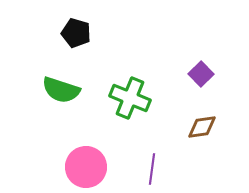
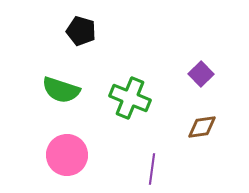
black pentagon: moved 5 px right, 2 px up
pink circle: moved 19 px left, 12 px up
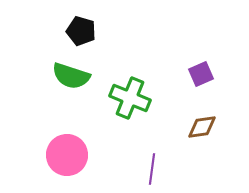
purple square: rotated 20 degrees clockwise
green semicircle: moved 10 px right, 14 px up
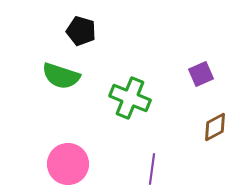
green semicircle: moved 10 px left
brown diamond: moved 13 px right; rotated 20 degrees counterclockwise
pink circle: moved 1 px right, 9 px down
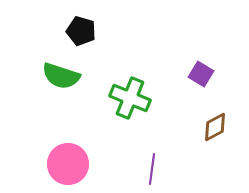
purple square: rotated 35 degrees counterclockwise
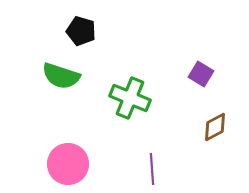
purple line: rotated 12 degrees counterclockwise
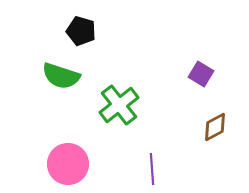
green cross: moved 11 px left, 7 px down; rotated 30 degrees clockwise
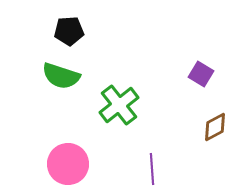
black pentagon: moved 12 px left; rotated 20 degrees counterclockwise
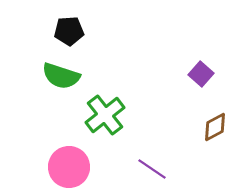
purple square: rotated 10 degrees clockwise
green cross: moved 14 px left, 10 px down
pink circle: moved 1 px right, 3 px down
purple line: rotated 52 degrees counterclockwise
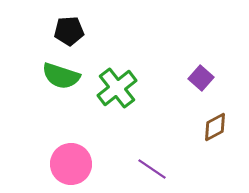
purple square: moved 4 px down
green cross: moved 12 px right, 27 px up
pink circle: moved 2 px right, 3 px up
